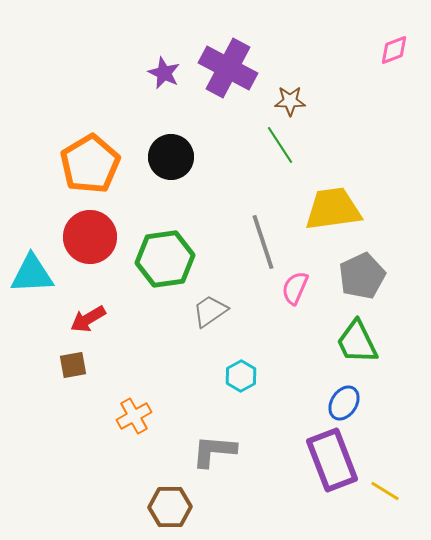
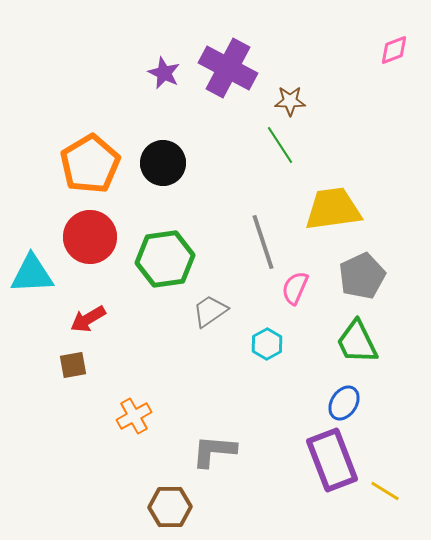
black circle: moved 8 px left, 6 px down
cyan hexagon: moved 26 px right, 32 px up
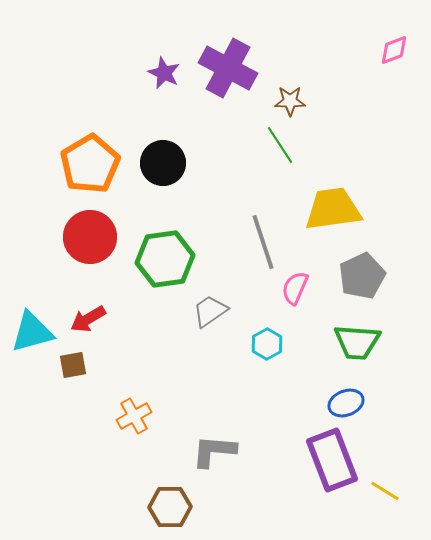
cyan triangle: moved 58 px down; rotated 12 degrees counterclockwise
green trapezoid: rotated 60 degrees counterclockwise
blue ellipse: moved 2 px right; rotated 36 degrees clockwise
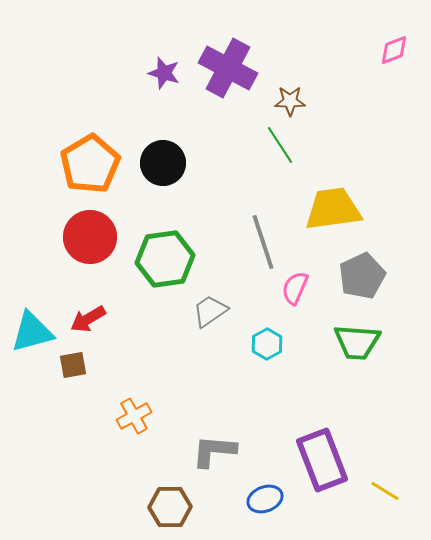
purple star: rotated 8 degrees counterclockwise
blue ellipse: moved 81 px left, 96 px down
purple rectangle: moved 10 px left
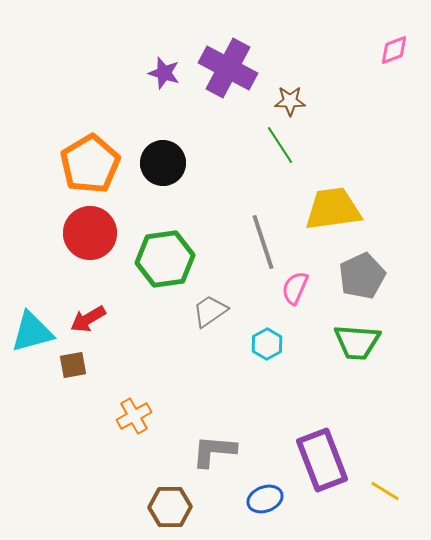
red circle: moved 4 px up
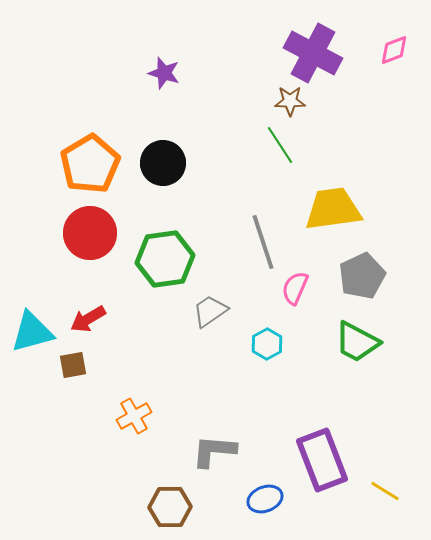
purple cross: moved 85 px right, 15 px up
green trapezoid: rotated 24 degrees clockwise
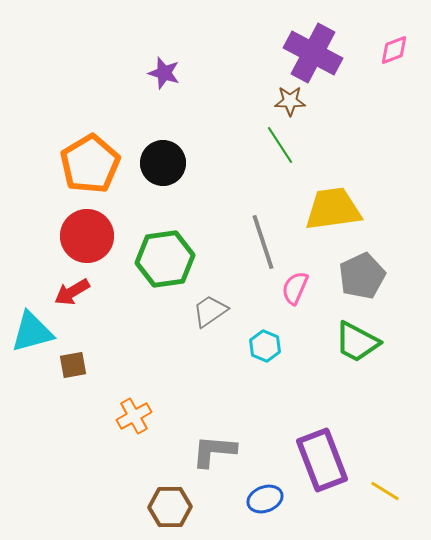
red circle: moved 3 px left, 3 px down
red arrow: moved 16 px left, 27 px up
cyan hexagon: moved 2 px left, 2 px down; rotated 8 degrees counterclockwise
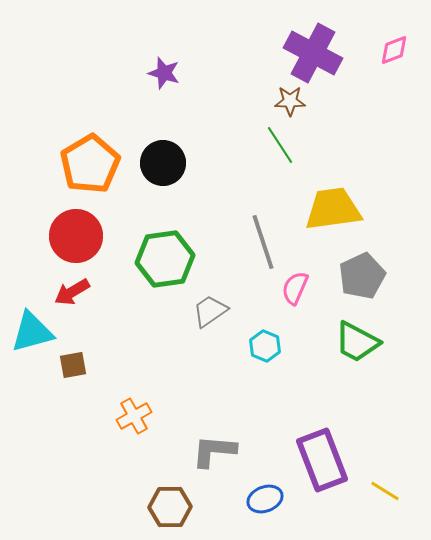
red circle: moved 11 px left
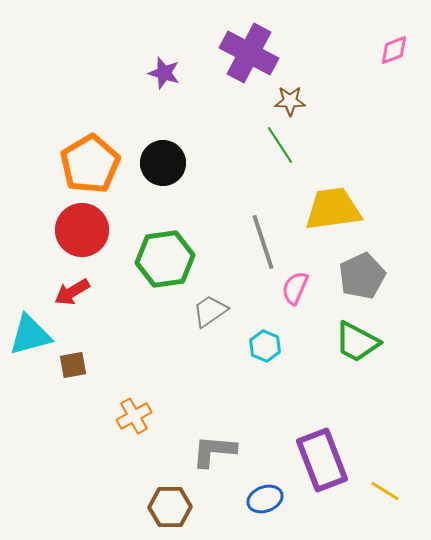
purple cross: moved 64 px left
red circle: moved 6 px right, 6 px up
cyan triangle: moved 2 px left, 3 px down
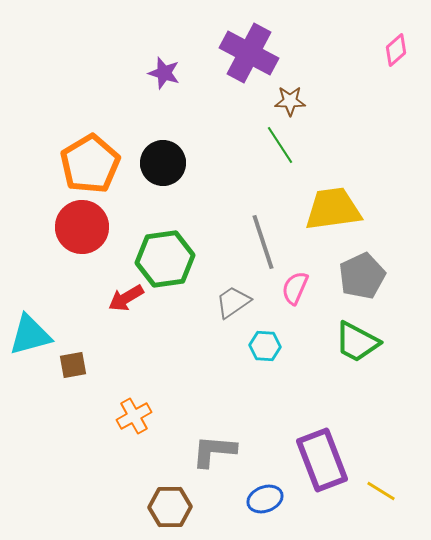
pink diamond: moved 2 px right; rotated 20 degrees counterclockwise
red circle: moved 3 px up
red arrow: moved 54 px right, 6 px down
gray trapezoid: moved 23 px right, 9 px up
cyan hexagon: rotated 20 degrees counterclockwise
yellow line: moved 4 px left
